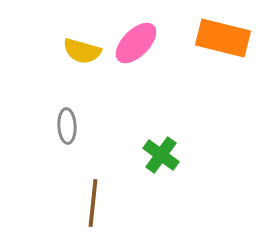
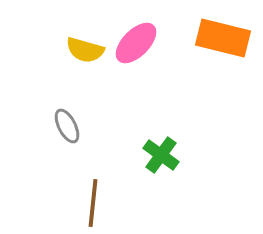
yellow semicircle: moved 3 px right, 1 px up
gray ellipse: rotated 24 degrees counterclockwise
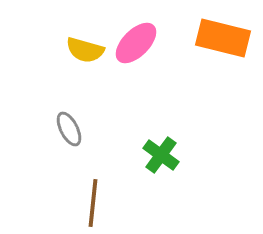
gray ellipse: moved 2 px right, 3 px down
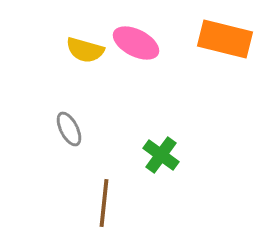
orange rectangle: moved 2 px right, 1 px down
pink ellipse: rotated 72 degrees clockwise
brown line: moved 11 px right
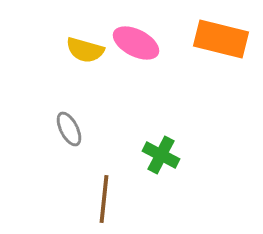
orange rectangle: moved 4 px left
green cross: rotated 9 degrees counterclockwise
brown line: moved 4 px up
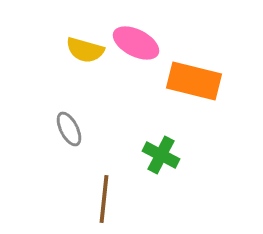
orange rectangle: moved 27 px left, 42 px down
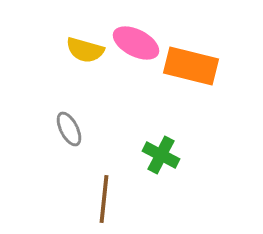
orange rectangle: moved 3 px left, 15 px up
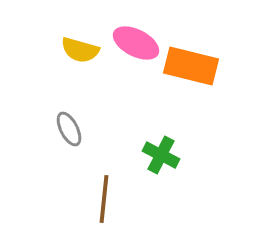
yellow semicircle: moved 5 px left
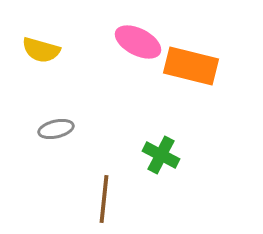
pink ellipse: moved 2 px right, 1 px up
yellow semicircle: moved 39 px left
gray ellipse: moved 13 px left; rotated 76 degrees counterclockwise
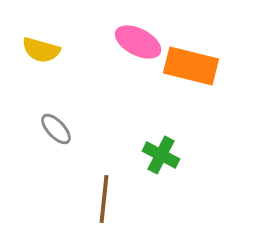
gray ellipse: rotated 60 degrees clockwise
